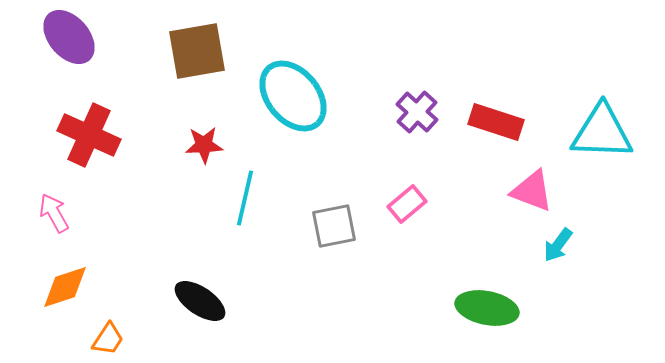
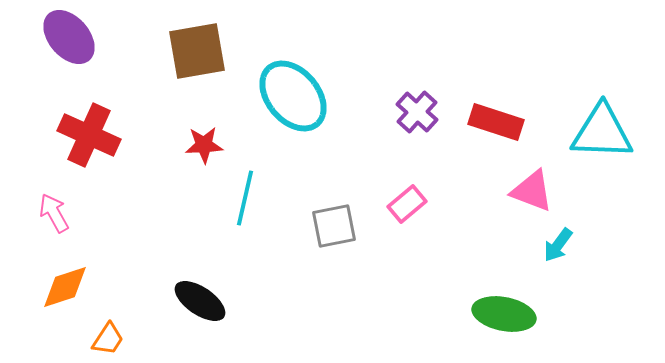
green ellipse: moved 17 px right, 6 px down
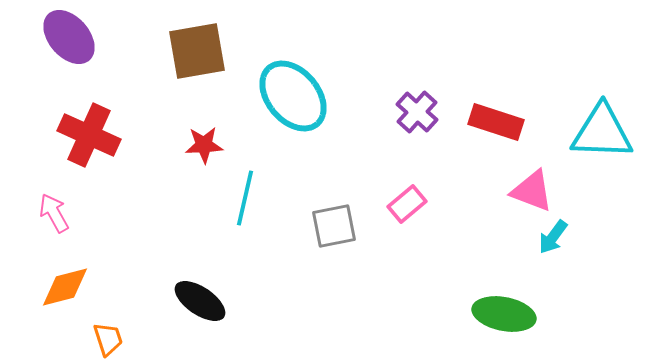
cyan arrow: moved 5 px left, 8 px up
orange diamond: rotated 4 degrees clockwise
orange trapezoid: rotated 51 degrees counterclockwise
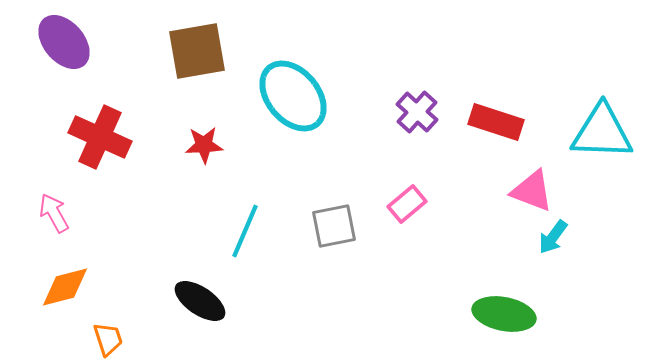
purple ellipse: moved 5 px left, 5 px down
red cross: moved 11 px right, 2 px down
cyan line: moved 33 px down; rotated 10 degrees clockwise
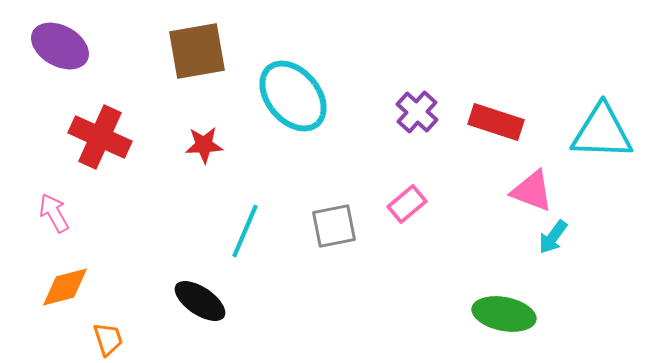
purple ellipse: moved 4 px left, 4 px down; rotated 20 degrees counterclockwise
